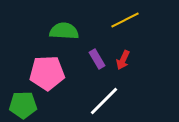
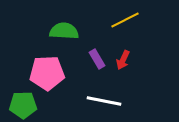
white line: rotated 56 degrees clockwise
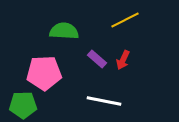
purple rectangle: rotated 18 degrees counterclockwise
pink pentagon: moved 3 px left
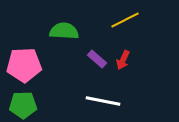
pink pentagon: moved 20 px left, 8 px up
white line: moved 1 px left
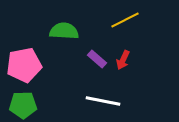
pink pentagon: rotated 8 degrees counterclockwise
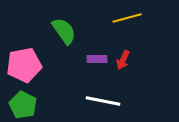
yellow line: moved 2 px right, 2 px up; rotated 12 degrees clockwise
green semicircle: rotated 52 degrees clockwise
purple rectangle: rotated 42 degrees counterclockwise
green pentagon: rotated 28 degrees clockwise
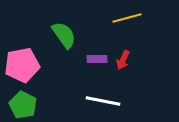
green semicircle: moved 4 px down
pink pentagon: moved 2 px left
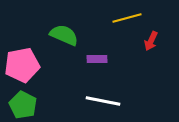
green semicircle: rotated 32 degrees counterclockwise
red arrow: moved 28 px right, 19 px up
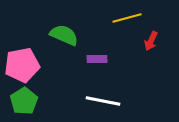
green pentagon: moved 1 px right, 4 px up; rotated 12 degrees clockwise
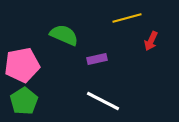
purple rectangle: rotated 12 degrees counterclockwise
white line: rotated 16 degrees clockwise
